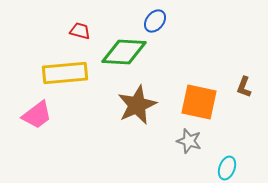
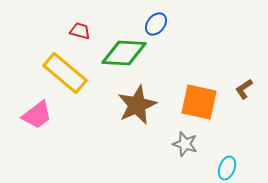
blue ellipse: moved 1 px right, 3 px down
green diamond: moved 1 px down
yellow rectangle: rotated 45 degrees clockwise
brown L-shape: moved 2 px down; rotated 35 degrees clockwise
gray star: moved 4 px left, 3 px down
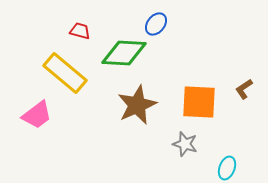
orange square: rotated 9 degrees counterclockwise
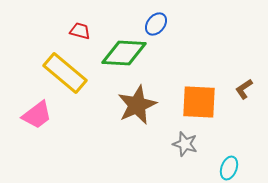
cyan ellipse: moved 2 px right
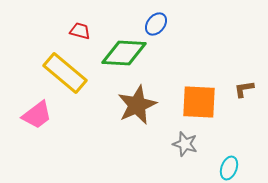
brown L-shape: rotated 25 degrees clockwise
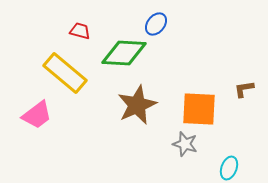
orange square: moved 7 px down
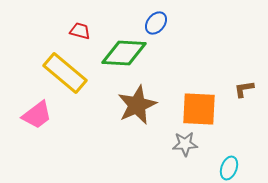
blue ellipse: moved 1 px up
gray star: rotated 20 degrees counterclockwise
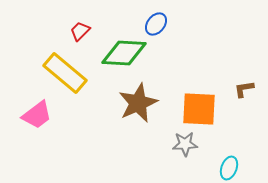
blue ellipse: moved 1 px down
red trapezoid: rotated 60 degrees counterclockwise
brown star: moved 1 px right, 2 px up
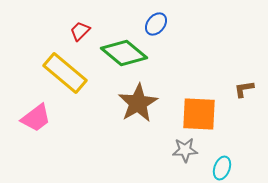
green diamond: rotated 36 degrees clockwise
brown star: rotated 6 degrees counterclockwise
orange square: moved 5 px down
pink trapezoid: moved 1 px left, 3 px down
gray star: moved 6 px down
cyan ellipse: moved 7 px left
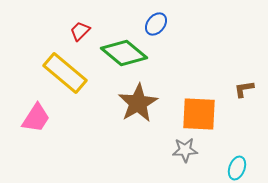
pink trapezoid: rotated 20 degrees counterclockwise
cyan ellipse: moved 15 px right
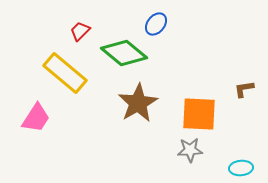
gray star: moved 5 px right
cyan ellipse: moved 4 px right; rotated 65 degrees clockwise
